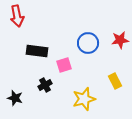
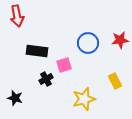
black cross: moved 1 px right, 6 px up
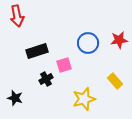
red star: moved 1 px left
black rectangle: rotated 25 degrees counterclockwise
yellow rectangle: rotated 14 degrees counterclockwise
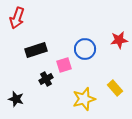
red arrow: moved 2 px down; rotated 30 degrees clockwise
blue circle: moved 3 px left, 6 px down
black rectangle: moved 1 px left, 1 px up
yellow rectangle: moved 7 px down
black star: moved 1 px right, 1 px down
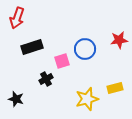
black rectangle: moved 4 px left, 3 px up
pink square: moved 2 px left, 4 px up
yellow rectangle: rotated 63 degrees counterclockwise
yellow star: moved 3 px right
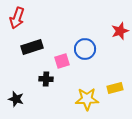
red star: moved 1 px right, 9 px up; rotated 12 degrees counterclockwise
black cross: rotated 32 degrees clockwise
yellow star: rotated 15 degrees clockwise
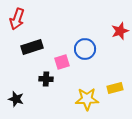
red arrow: moved 1 px down
pink square: moved 1 px down
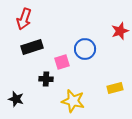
red arrow: moved 7 px right
yellow star: moved 14 px left, 2 px down; rotated 15 degrees clockwise
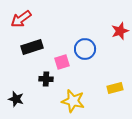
red arrow: moved 3 px left; rotated 35 degrees clockwise
